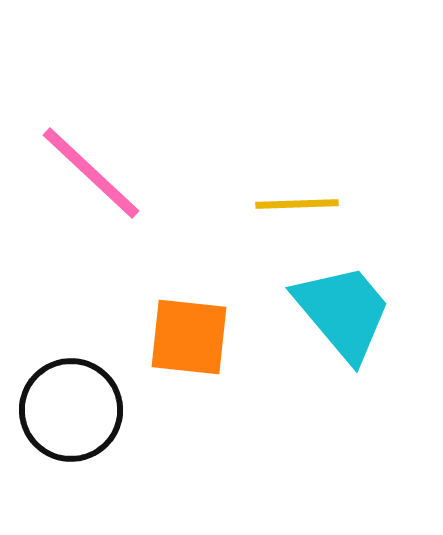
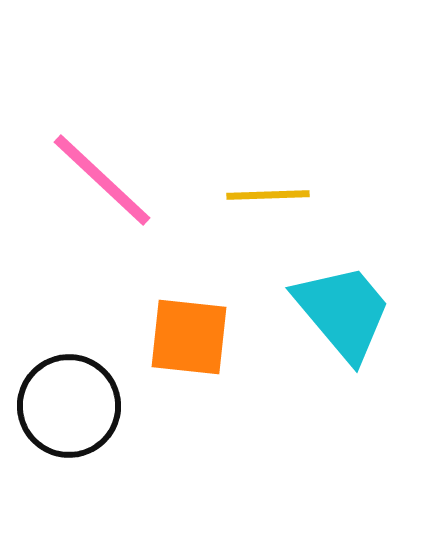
pink line: moved 11 px right, 7 px down
yellow line: moved 29 px left, 9 px up
black circle: moved 2 px left, 4 px up
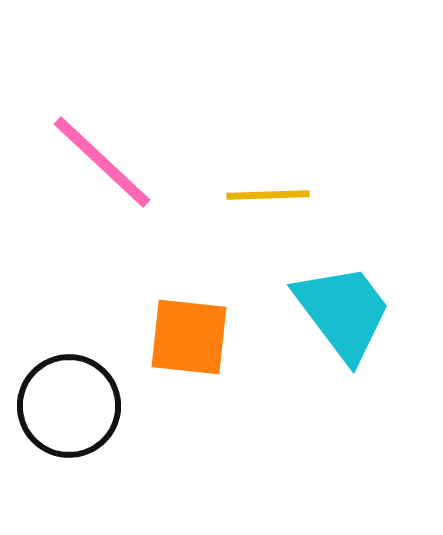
pink line: moved 18 px up
cyan trapezoid: rotated 3 degrees clockwise
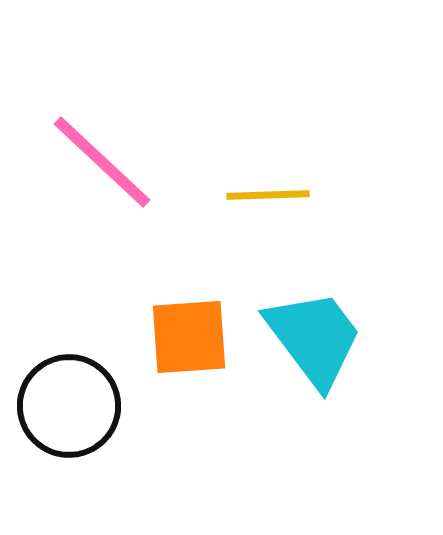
cyan trapezoid: moved 29 px left, 26 px down
orange square: rotated 10 degrees counterclockwise
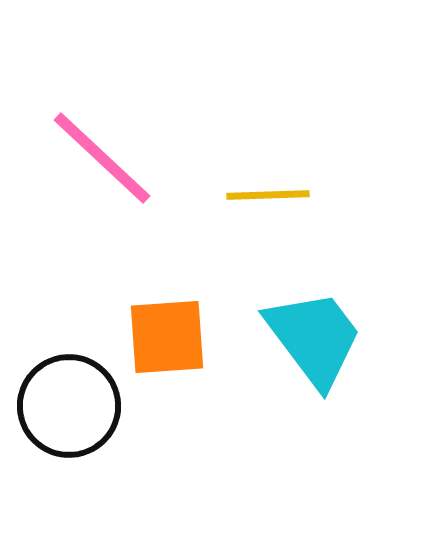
pink line: moved 4 px up
orange square: moved 22 px left
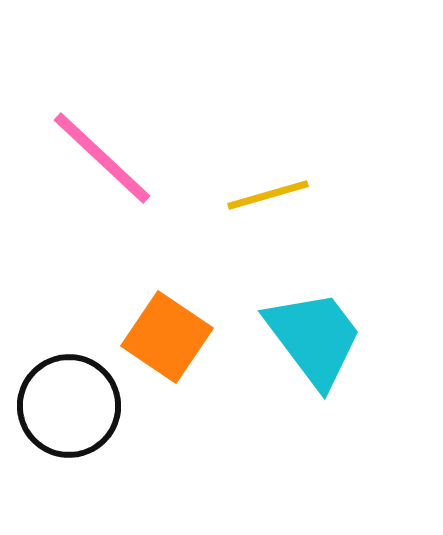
yellow line: rotated 14 degrees counterclockwise
orange square: rotated 38 degrees clockwise
